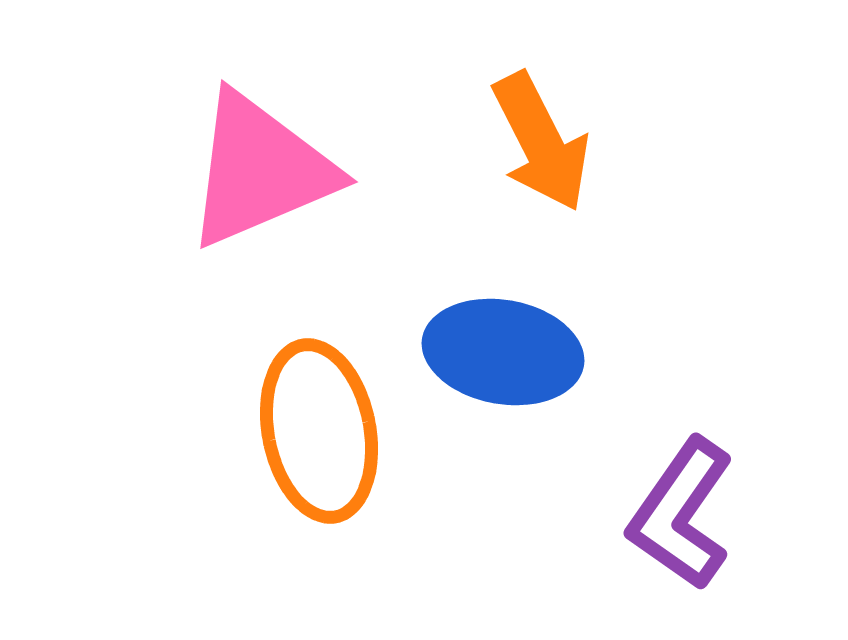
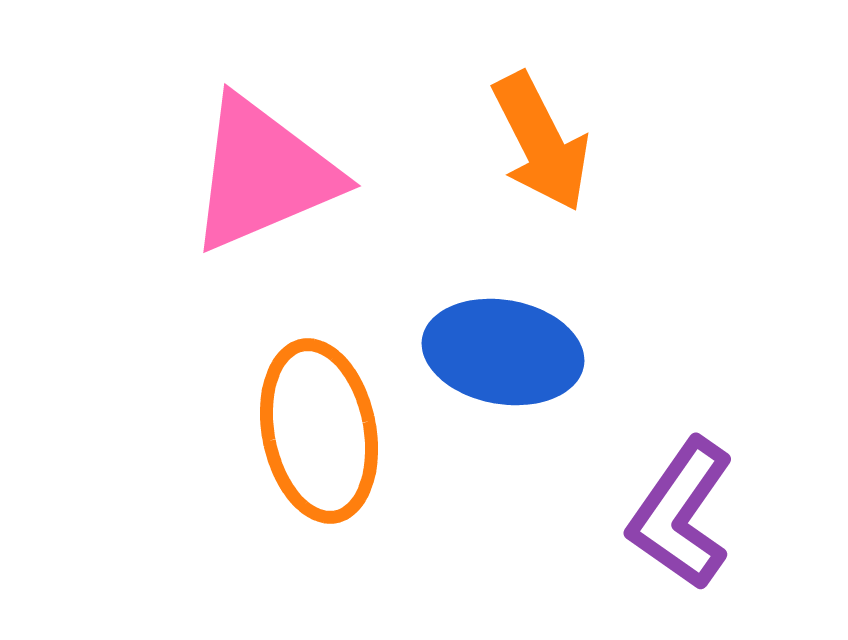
pink triangle: moved 3 px right, 4 px down
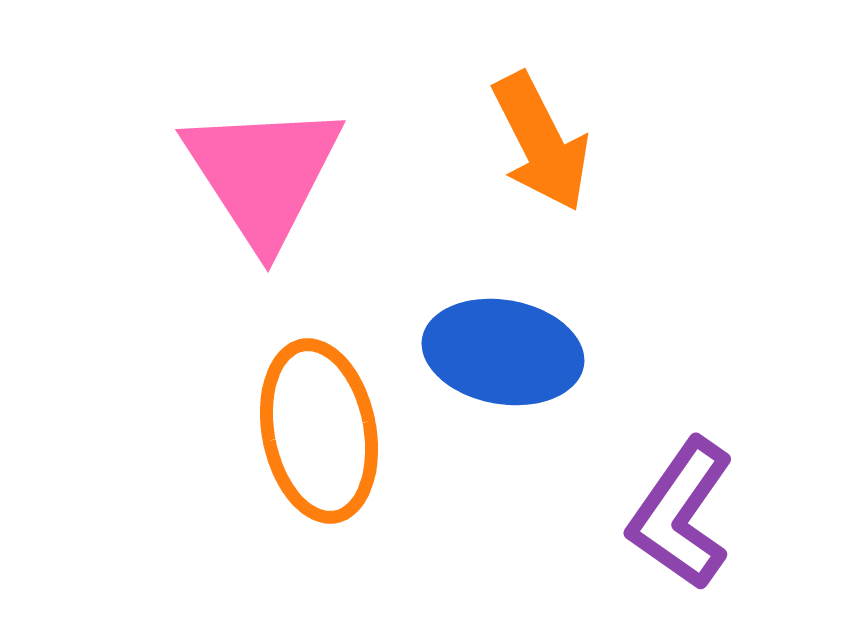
pink triangle: rotated 40 degrees counterclockwise
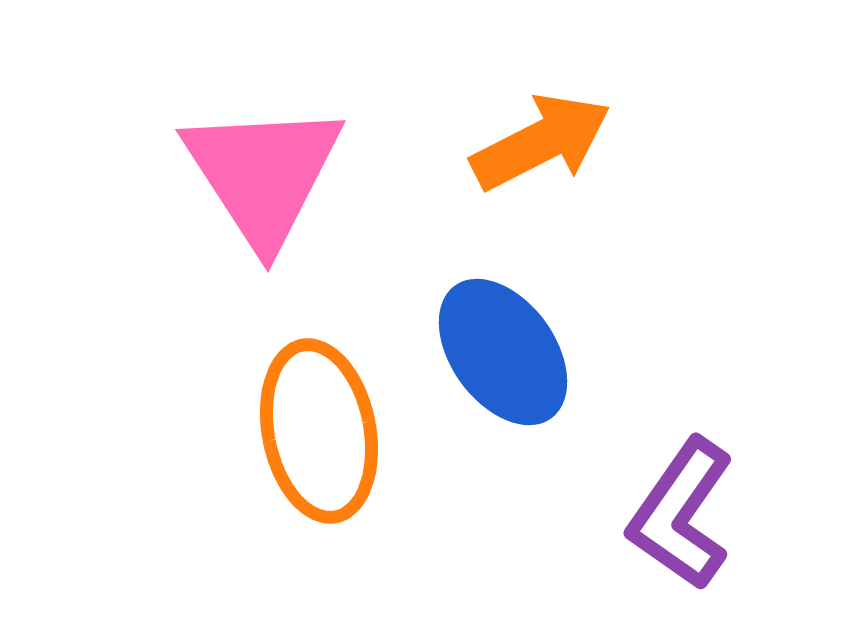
orange arrow: rotated 90 degrees counterclockwise
blue ellipse: rotated 44 degrees clockwise
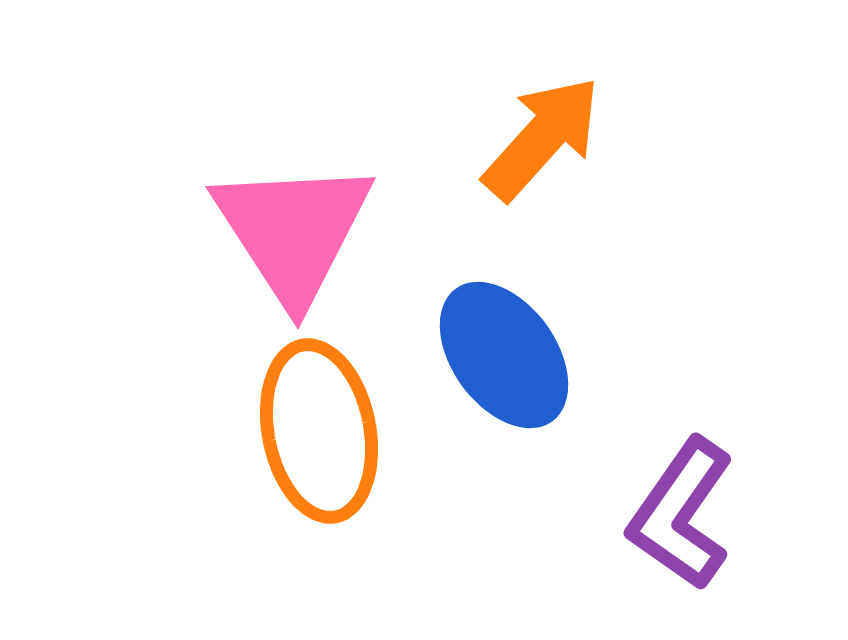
orange arrow: moved 1 px right, 4 px up; rotated 21 degrees counterclockwise
pink triangle: moved 30 px right, 57 px down
blue ellipse: moved 1 px right, 3 px down
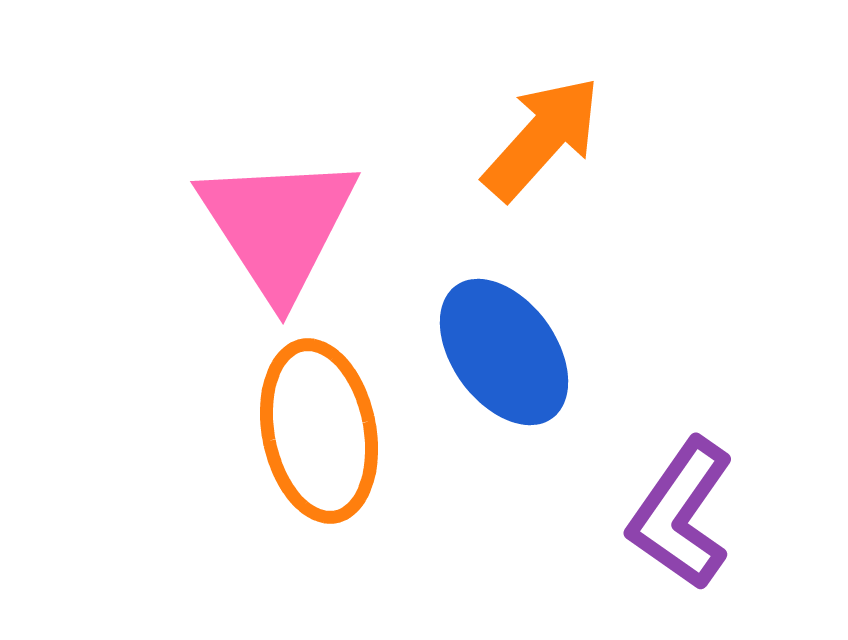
pink triangle: moved 15 px left, 5 px up
blue ellipse: moved 3 px up
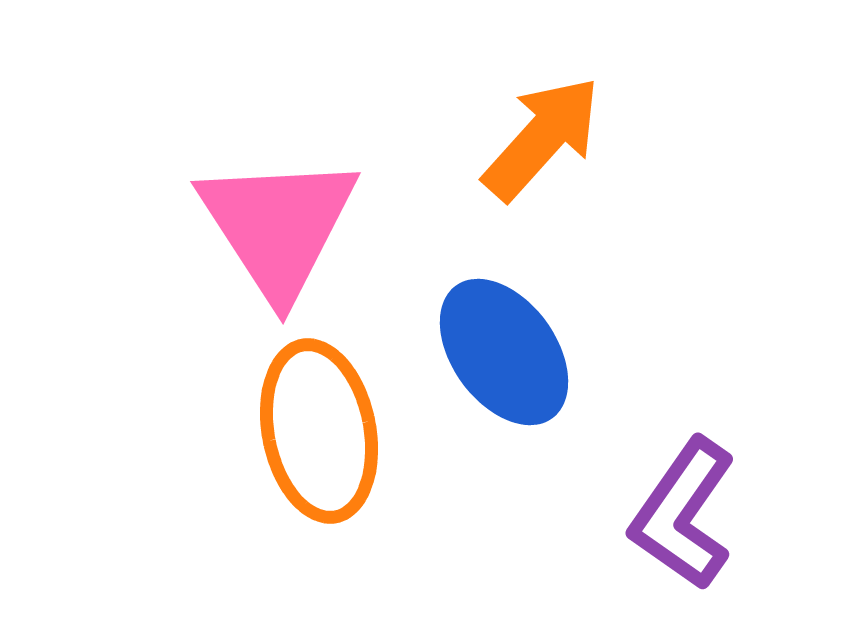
purple L-shape: moved 2 px right
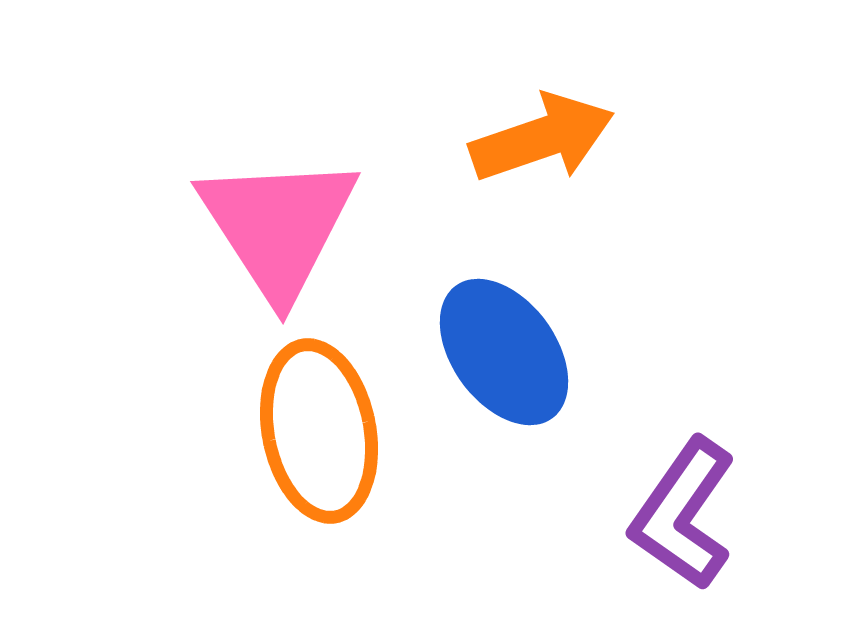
orange arrow: rotated 29 degrees clockwise
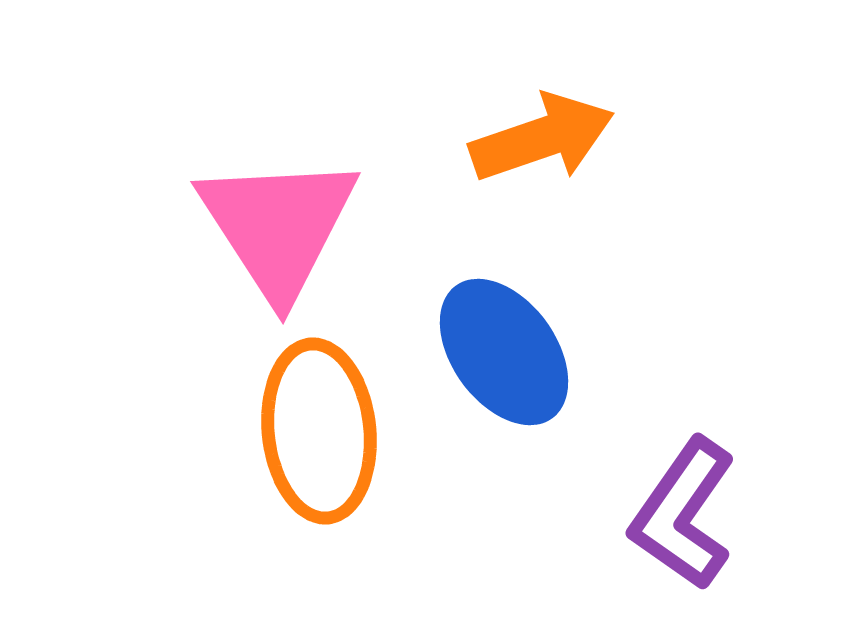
orange ellipse: rotated 5 degrees clockwise
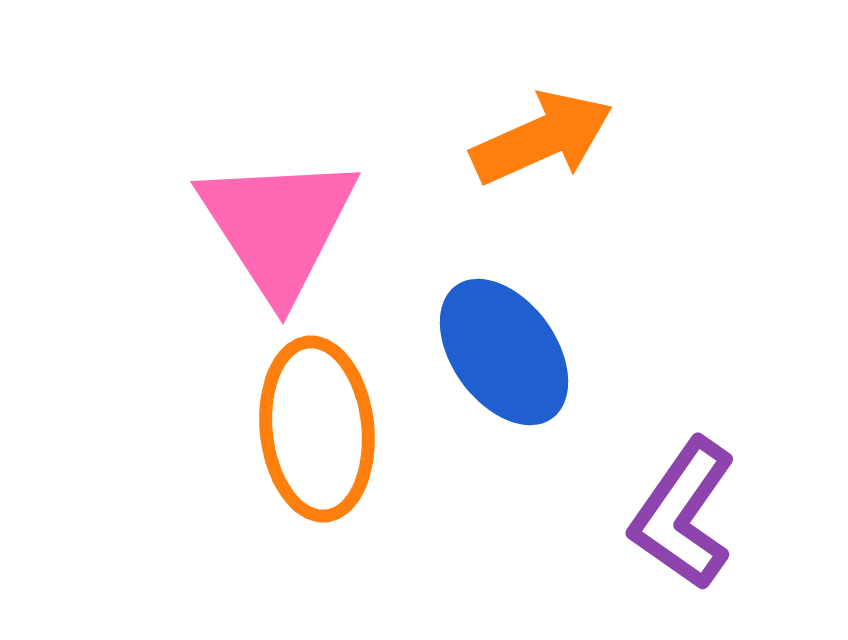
orange arrow: rotated 5 degrees counterclockwise
orange ellipse: moved 2 px left, 2 px up
